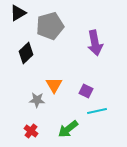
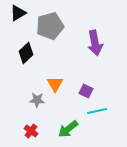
orange triangle: moved 1 px right, 1 px up
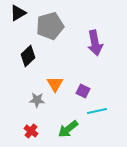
black diamond: moved 2 px right, 3 px down
purple square: moved 3 px left
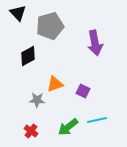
black triangle: rotated 42 degrees counterclockwise
black diamond: rotated 15 degrees clockwise
orange triangle: rotated 42 degrees clockwise
cyan line: moved 9 px down
green arrow: moved 2 px up
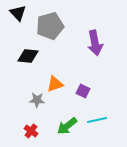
black diamond: rotated 35 degrees clockwise
green arrow: moved 1 px left, 1 px up
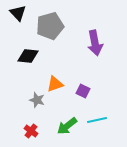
gray star: rotated 14 degrees clockwise
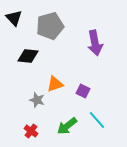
black triangle: moved 4 px left, 5 px down
cyan line: rotated 60 degrees clockwise
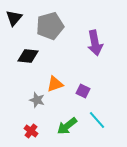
black triangle: rotated 24 degrees clockwise
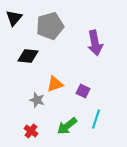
cyan line: moved 1 px left, 1 px up; rotated 60 degrees clockwise
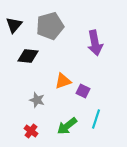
black triangle: moved 7 px down
orange triangle: moved 8 px right, 3 px up
